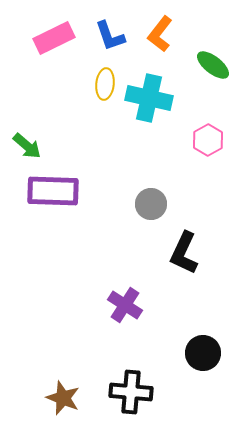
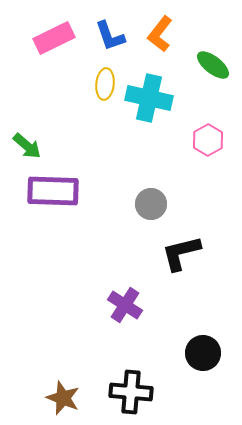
black L-shape: moved 3 px left; rotated 51 degrees clockwise
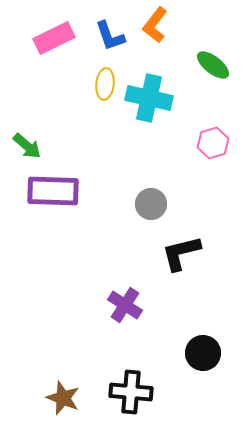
orange L-shape: moved 5 px left, 9 px up
pink hexagon: moved 5 px right, 3 px down; rotated 12 degrees clockwise
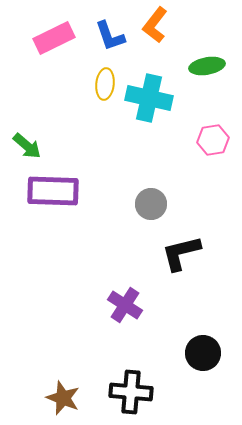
green ellipse: moved 6 px left, 1 px down; rotated 48 degrees counterclockwise
pink hexagon: moved 3 px up; rotated 8 degrees clockwise
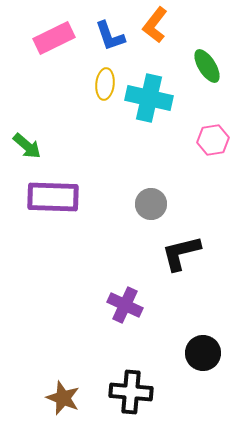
green ellipse: rotated 68 degrees clockwise
purple rectangle: moved 6 px down
purple cross: rotated 8 degrees counterclockwise
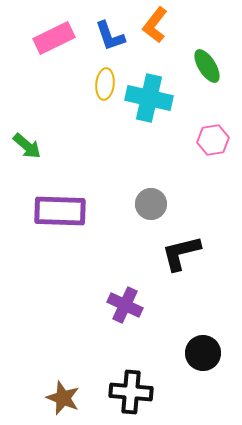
purple rectangle: moved 7 px right, 14 px down
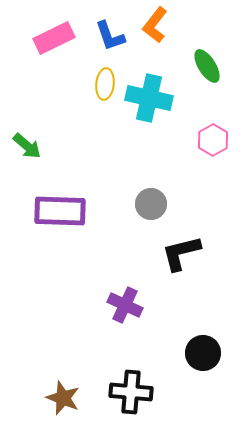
pink hexagon: rotated 20 degrees counterclockwise
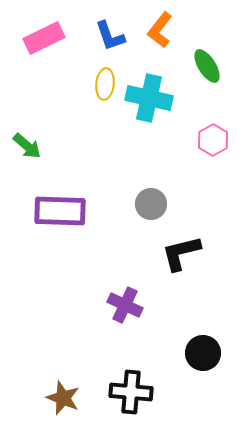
orange L-shape: moved 5 px right, 5 px down
pink rectangle: moved 10 px left
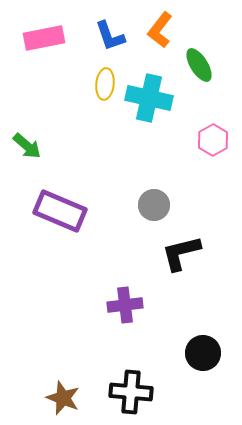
pink rectangle: rotated 15 degrees clockwise
green ellipse: moved 8 px left, 1 px up
gray circle: moved 3 px right, 1 px down
purple rectangle: rotated 21 degrees clockwise
purple cross: rotated 32 degrees counterclockwise
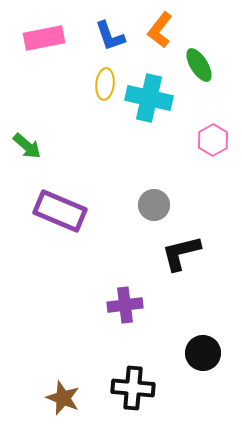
black cross: moved 2 px right, 4 px up
